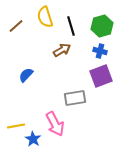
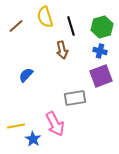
green hexagon: moved 1 px down
brown arrow: rotated 108 degrees clockwise
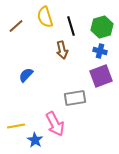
blue star: moved 2 px right, 1 px down
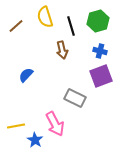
green hexagon: moved 4 px left, 6 px up
gray rectangle: rotated 35 degrees clockwise
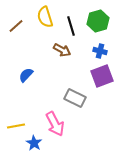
brown arrow: rotated 48 degrees counterclockwise
purple square: moved 1 px right
blue star: moved 1 px left, 3 px down
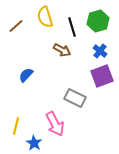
black line: moved 1 px right, 1 px down
blue cross: rotated 24 degrees clockwise
yellow line: rotated 66 degrees counterclockwise
